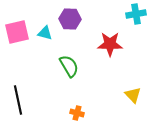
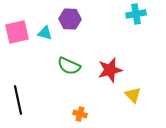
red star: moved 26 px down; rotated 15 degrees counterclockwise
green semicircle: rotated 145 degrees clockwise
orange cross: moved 3 px right, 1 px down
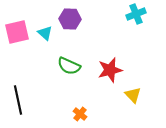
cyan cross: rotated 12 degrees counterclockwise
cyan triangle: rotated 28 degrees clockwise
orange cross: rotated 24 degrees clockwise
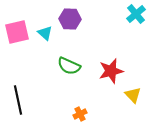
cyan cross: rotated 18 degrees counterclockwise
red star: moved 1 px right, 1 px down
orange cross: rotated 24 degrees clockwise
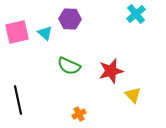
orange cross: moved 1 px left
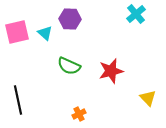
yellow triangle: moved 15 px right, 3 px down
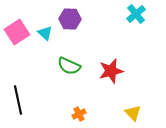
pink square: rotated 20 degrees counterclockwise
yellow triangle: moved 15 px left, 15 px down
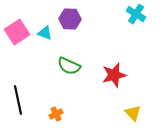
cyan cross: rotated 18 degrees counterclockwise
cyan triangle: rotated 21 degrees counterclockwise
red star: moved 3 px right, 4 px down
orange cross: moved 23 px left
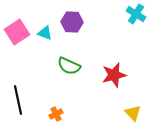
purple hexagon: moved 2 px right, 3 px down
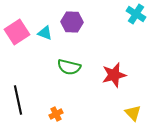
green semicircle: moved 1 px down; rotated 10 degrees counterclockwise
